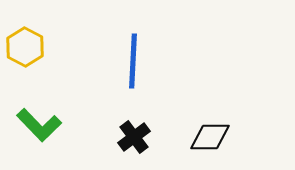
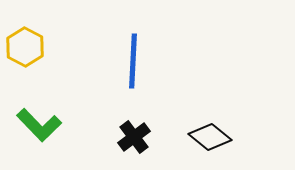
black diamond: rotated 39 degrees clockwise
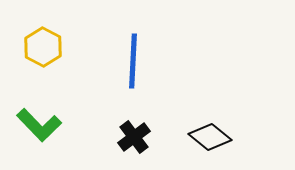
yellow hexagon: moved 18 px right
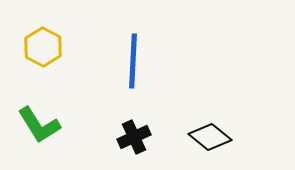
green L-shape: rotated 12 degrees clockwise
black cross: rotated 12 degrees clockwise
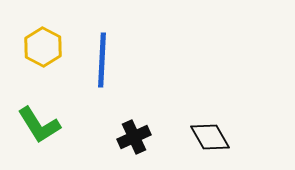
blue line: moved 31 px left, 1 px up
black diamond: rotated 21 degrees clockwise
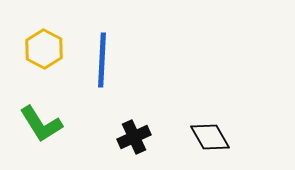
yellow hexagon: moved 1 px right, 2 px down
green L-shape: moved 2 px right, 1 px up
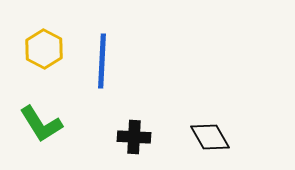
blue line: moved 1 px down
black cross: rotated 28 degrees clockwise
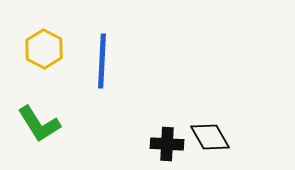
green L-shape: moved 2 px left
black cross: moved 33 px right, 7 px down
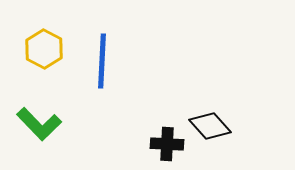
green L-shape: rotated 12 degrees counterclockwise
black diamond: moved 11 px up; rotated 12 degrees counterclockwise
